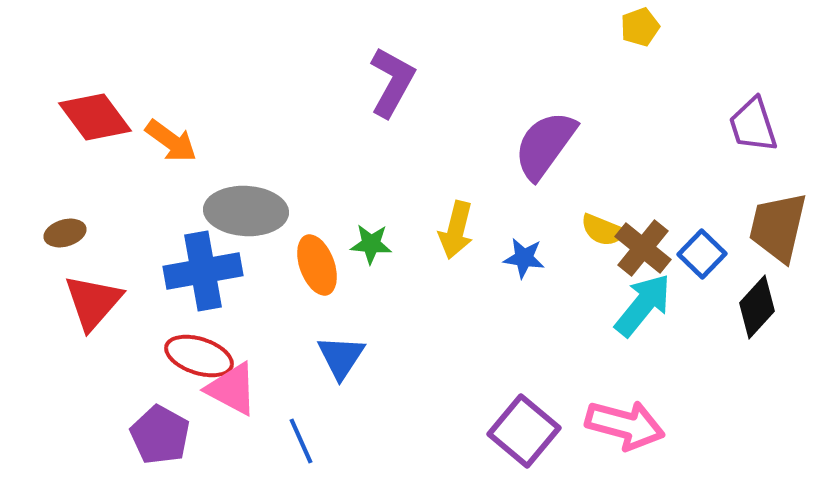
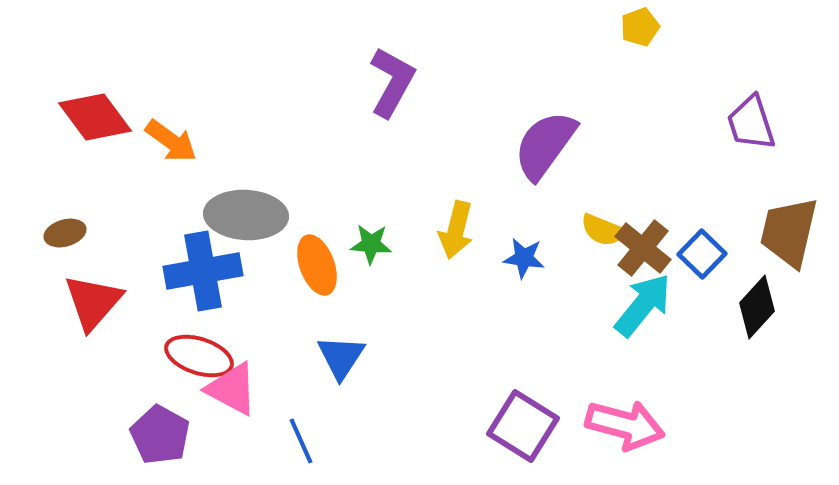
purple trapezoid: moved 2 px left, 2 px up
gray ellipse: moved 4 px down
brown trapezoid: moved 11 px right, 5 px down
purple square: moved 1 px left, 5 px up; rotated 8 degrees counterclockwise
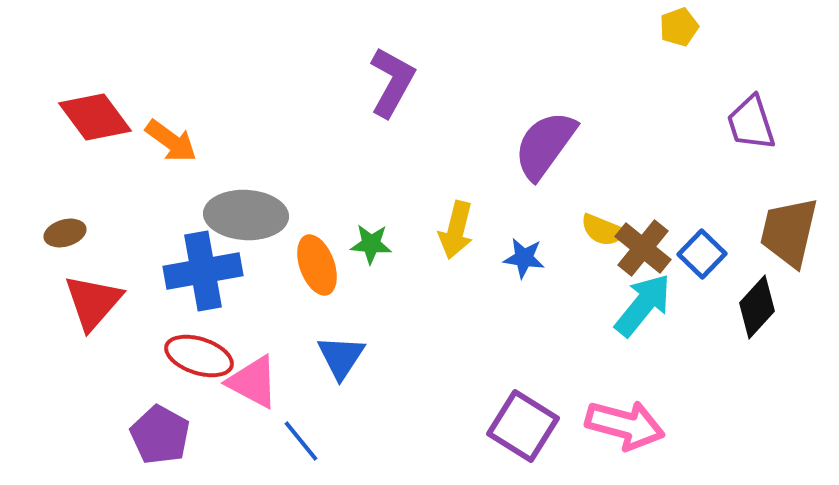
yellow pentagon: moved 39 px right
pink triangle: moved 21 px right, 7 px up
blue line: rotated 15 degrees counterclockwise
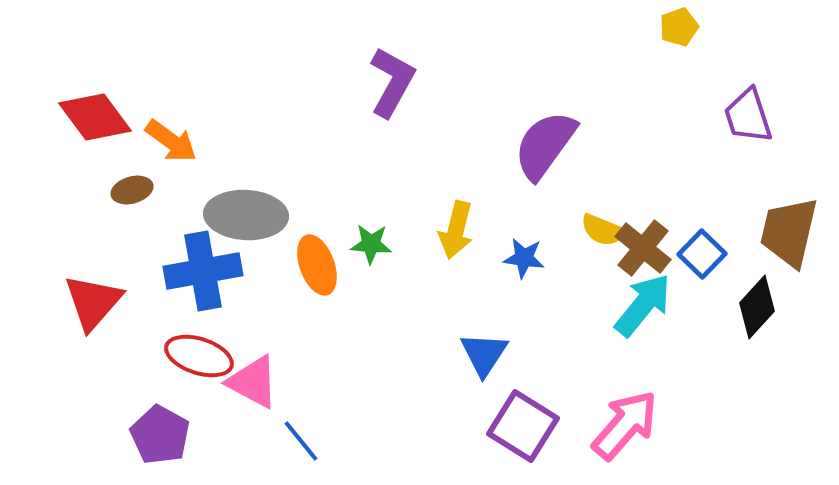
purple trapezoid: moved 3 px left, 7 px up
brown ellipse: moved 67 px right, 43 px up
blue triangle: moved 143 px right, 3 px up
pink arrow: rotated 64 degrees counterclockwise
